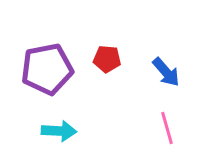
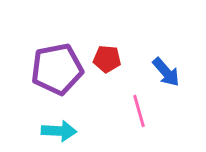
purple pentagon: moved 10 px right
pink line: moved 28 px left, 17 px up
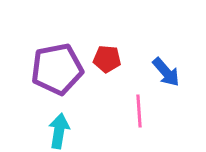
pink line: rotated 12 degrees clockwise
cyan arrow: rotated 84 degrees counterclockwise
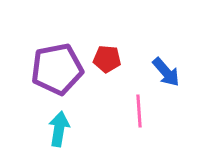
cyan arrow: moved 2 px up
